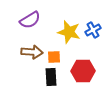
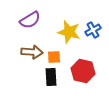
red hexagon: rotated 15 degrees clockwise
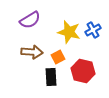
orange square: moved 4 px right; rotated 24 degrees counterclockwise
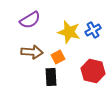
red hexagon: moved 10 px right
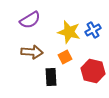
orange square: moved 7 px right
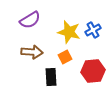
red hexagon: rotated 20 degrees counterclockwise
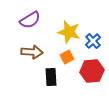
blue cross: moved 11 px down; rotated 14 degrees counterclockwise
orange square: moved 2 px right
red hexagon: moved 1 px left
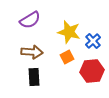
black rectangle: moved 17 px left
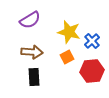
blue cross: moved 1 px left
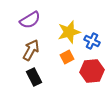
yellow star: rotated 30 degrees counterclockwise
blue cross: rotated 21 degrees counterclockwise
brown arrow: moved 1 px left, 2 px up; rotated 65 degrees counterclockwise
black rectangle: rotated 24 degrees counterclockwise
